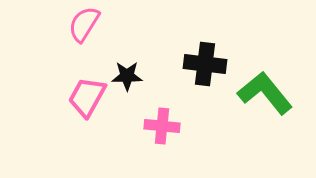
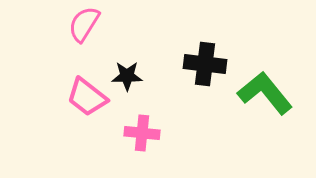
pink trapezoid: rotated 81 degrees counterclockwise
pink cross: moved 20 px left, 7 px down
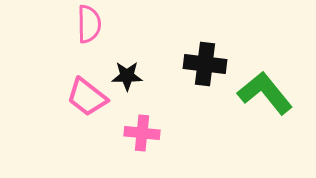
pink semicircle: moved 5 px right; rotated 147 degrees clockwise
